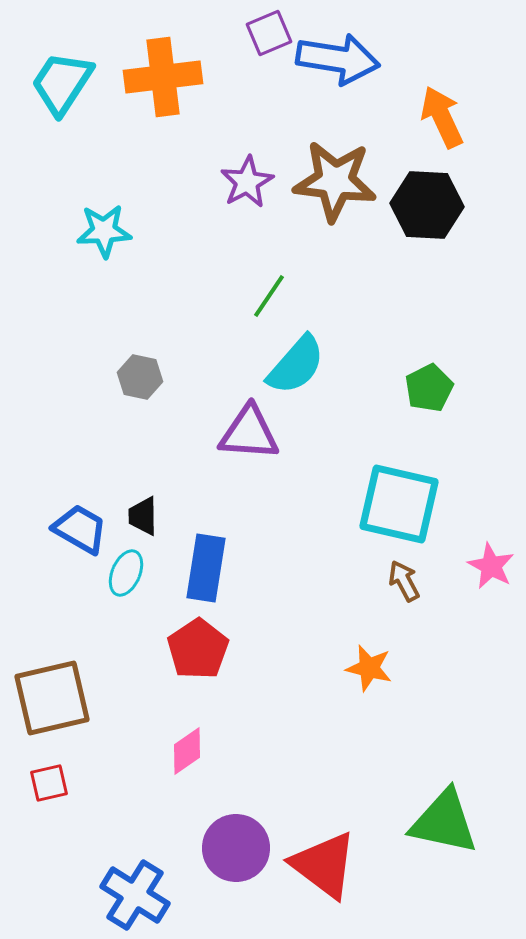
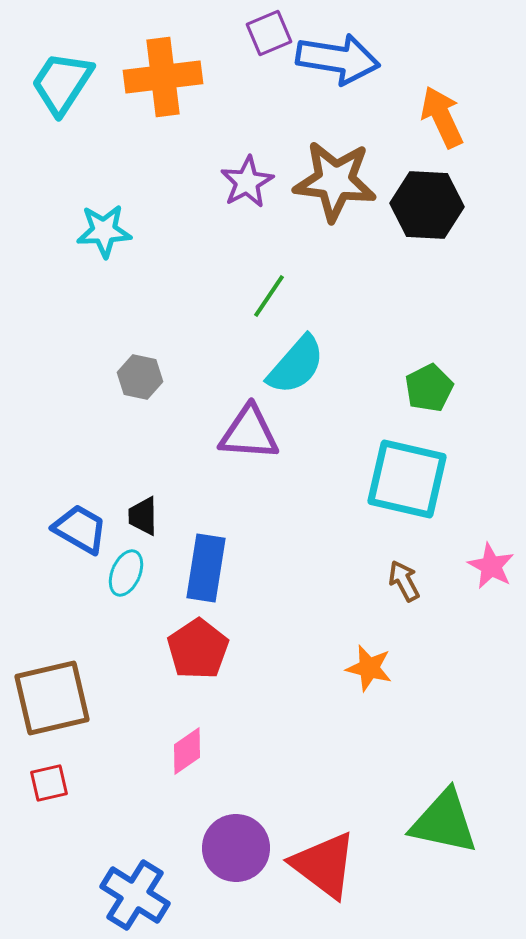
cyan square: moved 8 px right, 25 px up
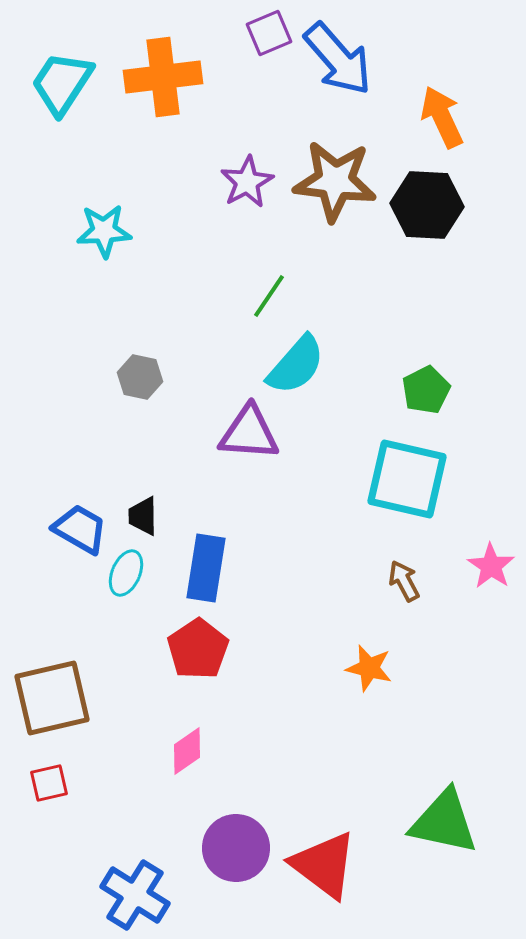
blue arrow: rotated 40 degrees clockwise
green pentagon: moved 3 px left, 2 px down
pink star: rotated 6 degrees clockwise
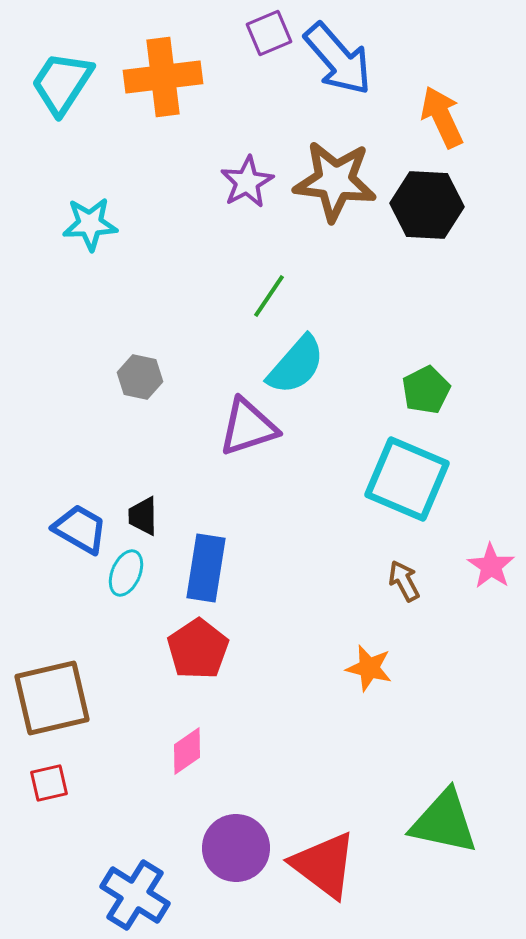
cyan star: moved 14 px left, 7 px up
purple triangle: moved 1 px left, 6 px up; rotated 22 degrees counterclockwise
cyan square: rotated 10 degrees clockwise
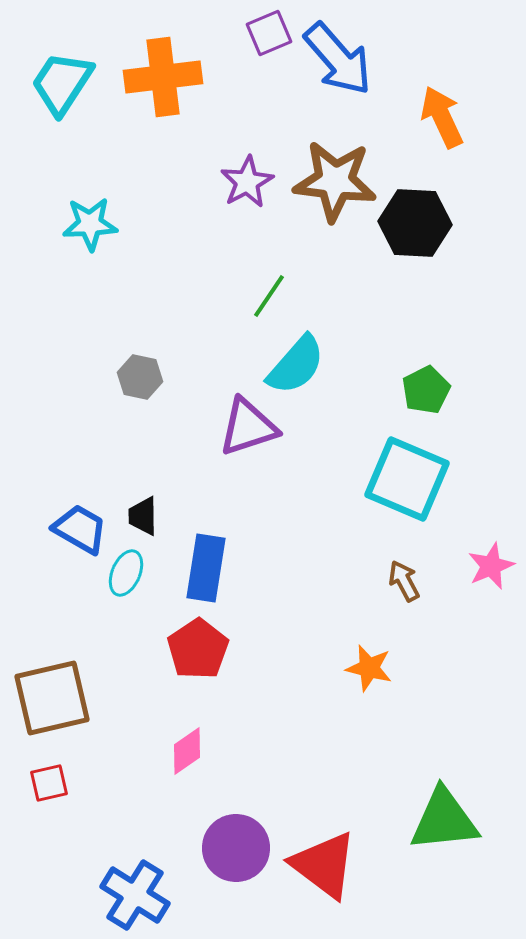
black hexagon: moved 12 px left, 18 px down
pink star: rotated 15 degrees clockwise
green triangle: moved 2 px up; rotated 18 degrees counterclockwise
